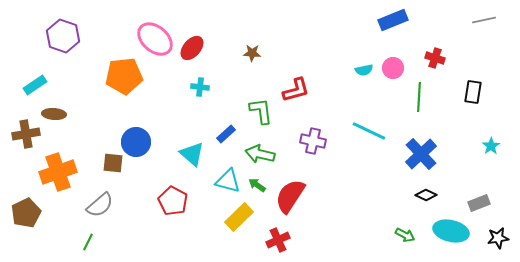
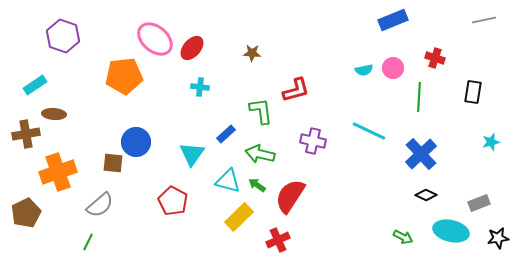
cyan star at (491, 146): moved 4 px up; rotated 18 degrees clockwise
cyan triangle at (192, 154): rotated 24 degrees clockwise
green arrow at (405, 235): moved 2 px left, 2 px down
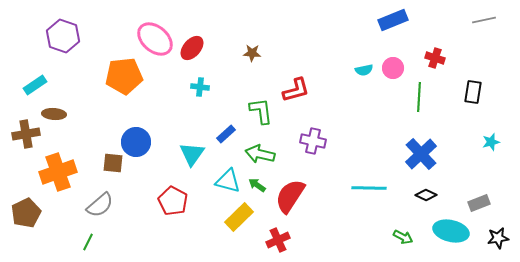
cyan line at (369, 131): moved 57 px down; rotated 24 degrees counterclockwise
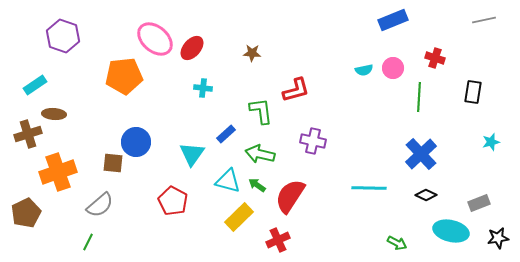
cyan cross at (200, 87): moved 3 px right, 1 px down
brown cross at (26, 134): moved 2 px right; rotated 8 degrees counterclockwise
green arrow at (403, 237): moved 6 px left, 6 px down
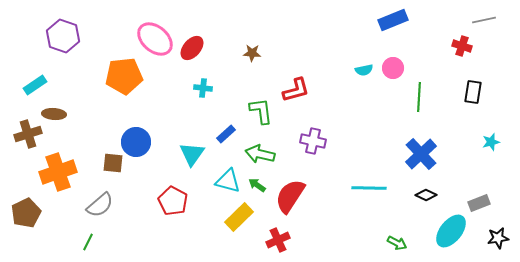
red cross at (435, 58): moved 27 px right, 12 px up
cyan ellipse at (451, 231): rotated 64 degrees counterclockwise
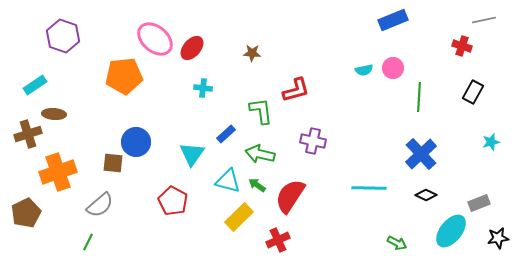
black rectangle at (473, 92): rotated 20 degrees clockwise
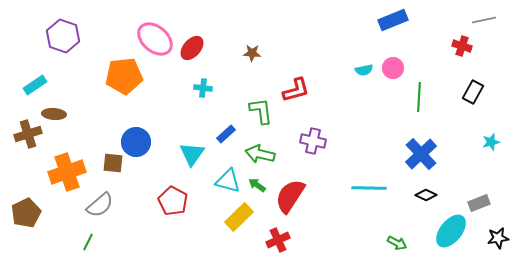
orange cross at (58, 172): moved 9 px right
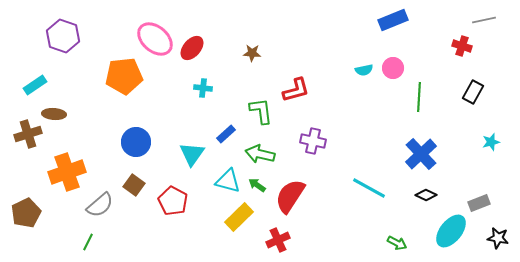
brown square at (113, 163): moved 21 px right, 22 px down; rotated 30 degrees clockwise
cyan line at (369, 188): rotated 28 degrees clockwise
black star at (498, 238): rotated 20 degrees clockwise
